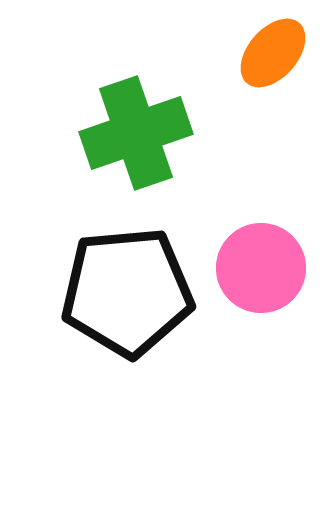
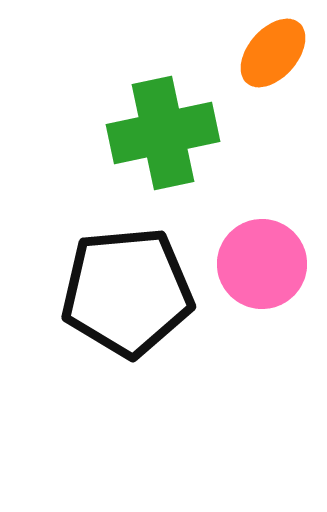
green cross: moved 27 px right; rotated 7 degrees clockwise
pink circle: moved 1 px right, 4 px up
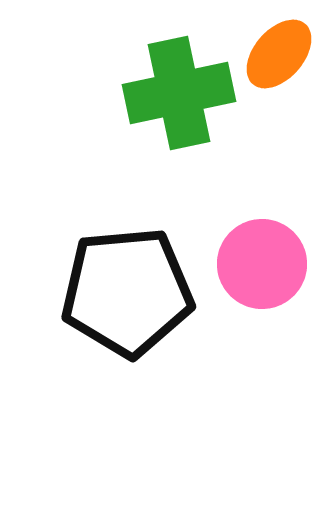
orange ellipse: moved 6 px right, 1 px down
green cross: moved 16 px right, 40 px up
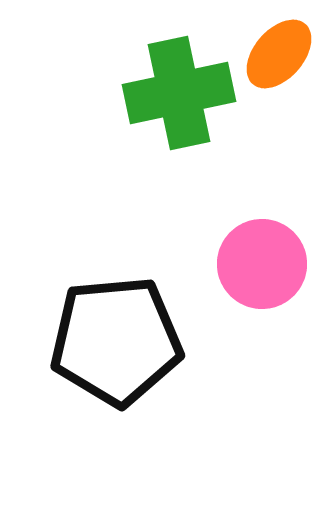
black pentagon: moved 11 px left, 49 px down
